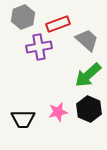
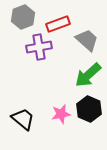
pink star: moved 3 px right, 2 px down
black trapezoid: rotated 140 degrees counterclockwise
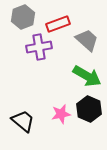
green arrow: moved 1 px left, 1 px down; rotated 108 degrees counterclockwise
black trapezoid: moved 2 px down
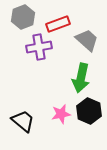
green arrow: moved 6 px left, 2 px down; rotated 72 degrees clockwise
black hexagon: moved 2 px down
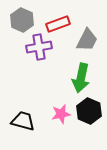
gray hexagon: moved 1 px left, 3 px down; rotated 15 degrees counterclockwise
gray trapezoid: rotated 75 degrees clockwise
black trapezoid: rotated 25 degrees counterclockwise
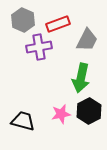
gray hexagon: moved 1 px right
black hexagon: rotated 10 degrees clockwise
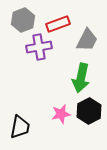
gray hexagon: rotated 15 degrees clockwise
black trapezoid: moved 3 px left, 6 px down; rotated 85 degrees clockwise
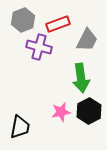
purple cross: rotated 25 degrees clockwise
green arrow: rotated 20 degrees counterclockwise
pink star: moved 2 px up
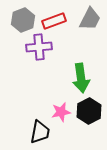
red rectangle: moved 4 px left, 3 px up
gray trapezoid: moved 3 px right, 21 px up
purple cross: rotated 20 degrees counterclockwise
black trapezoid: moved 20 px right, 5 px down
